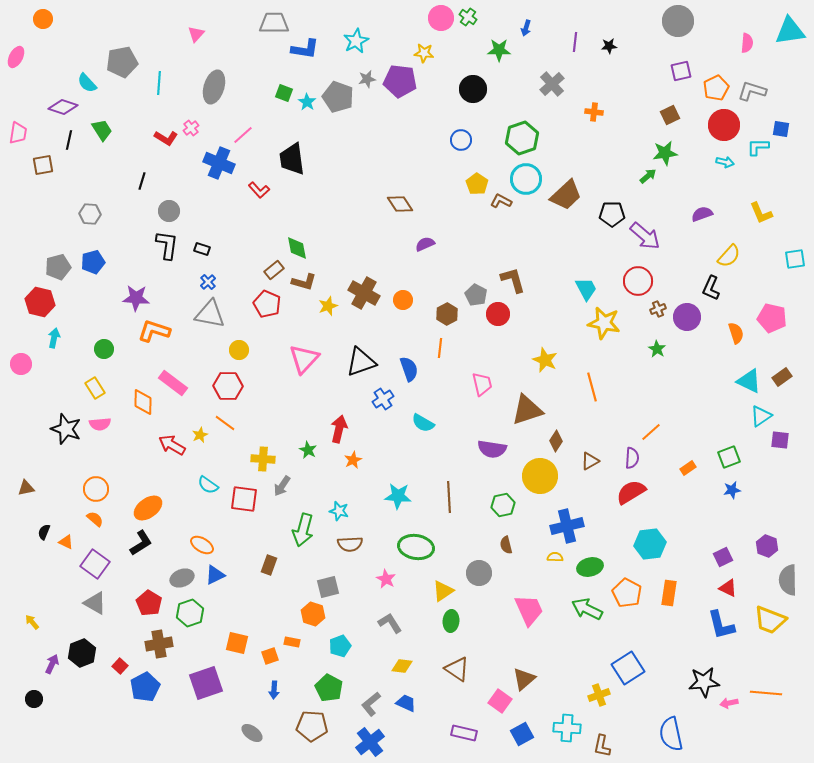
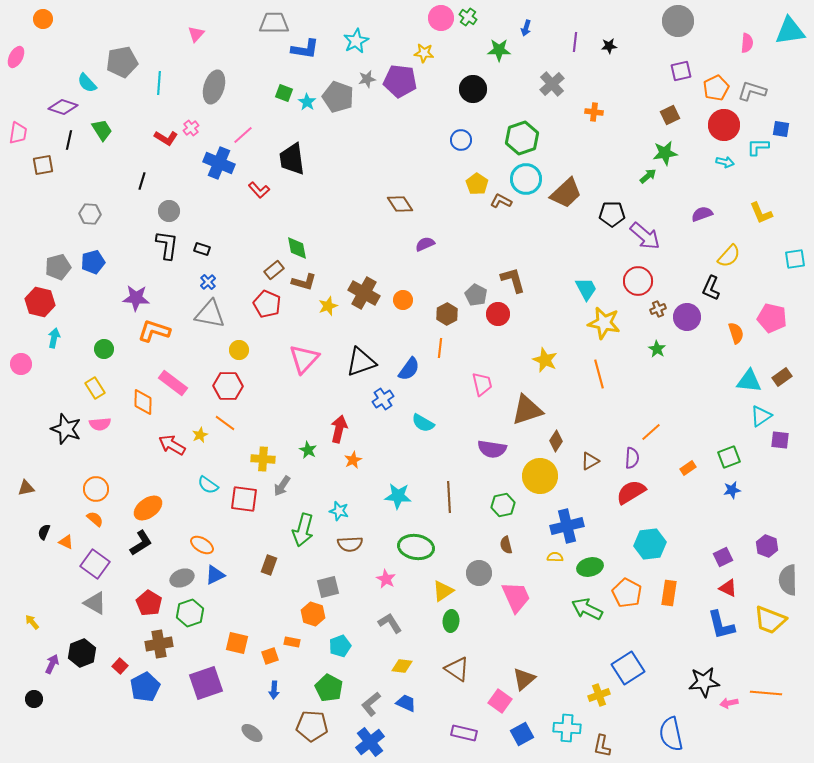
brown trapezoid at (566, 195): moved 2 px up
blue semicircle at (409, 369): rotated 55 degrees clockwise
cyan triangle at (749, 381): rotated 20 degrees counterclockwise
orange line at (592, 387): moved 7 px right, 13 px up
pink trapezoid at (529, 610): moved 13 px left, 13 px up
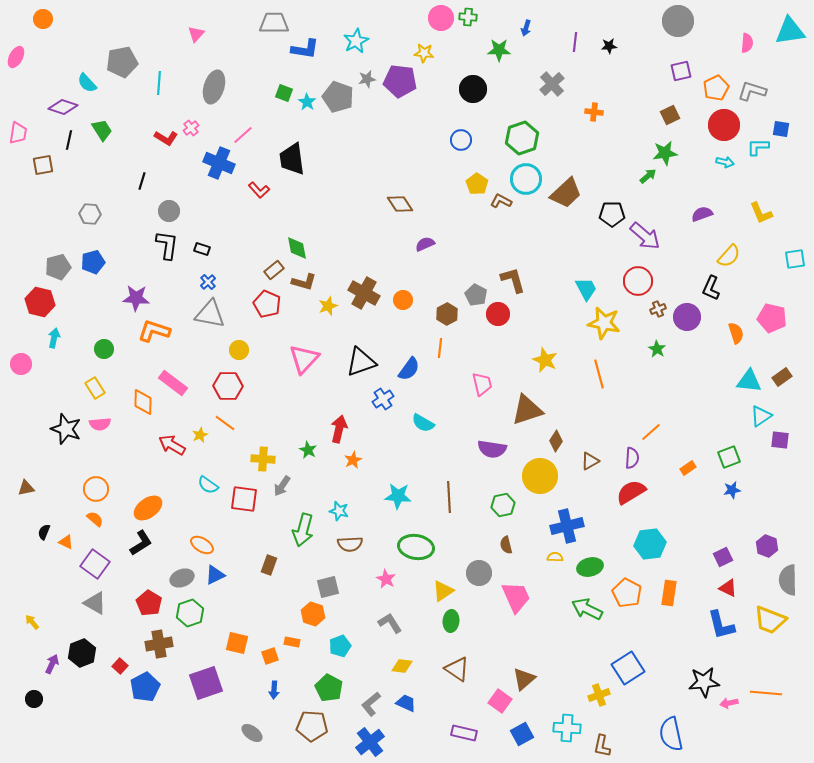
green cross at (468, 17): rotated 30 degrees counterclockwise
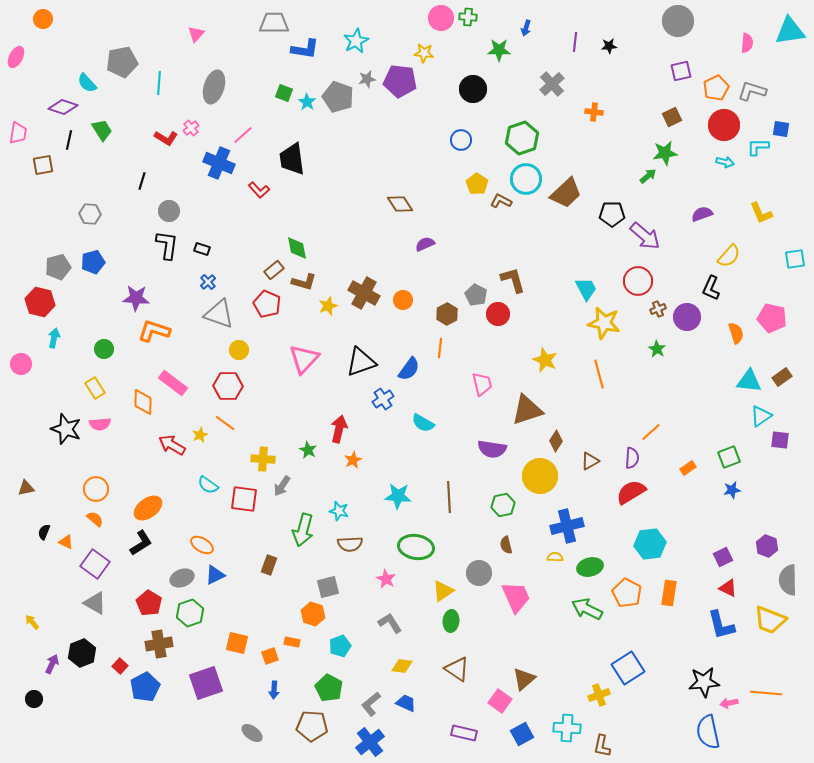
brown square at (670, 115): moved 2 px right, 2 px down
gray triangle at (210, 314): moved 9 px right; rotated 8 degrees clockwise
blue semicircle at (671, 734): moved 37 px right, 2 px up
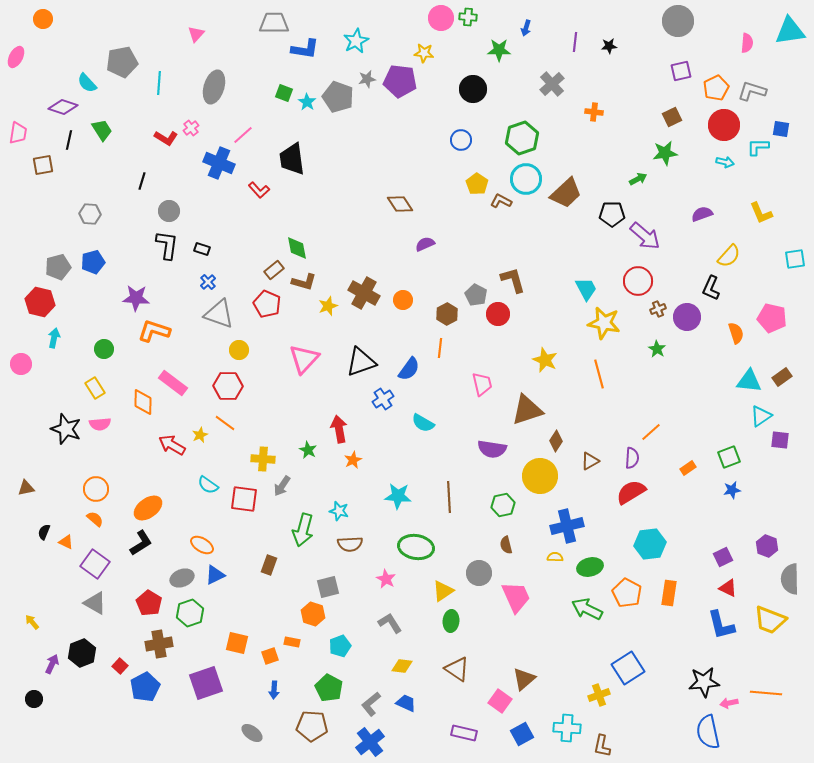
green arrow at (648, 176): moved 10 px left, 3 px down; rotated 12 degrees clockwise
red arrow at (339, 429): rotated 24 degrees counterclockwise
gray semicircle at (788, 580): moved 2 px right, 1 px up
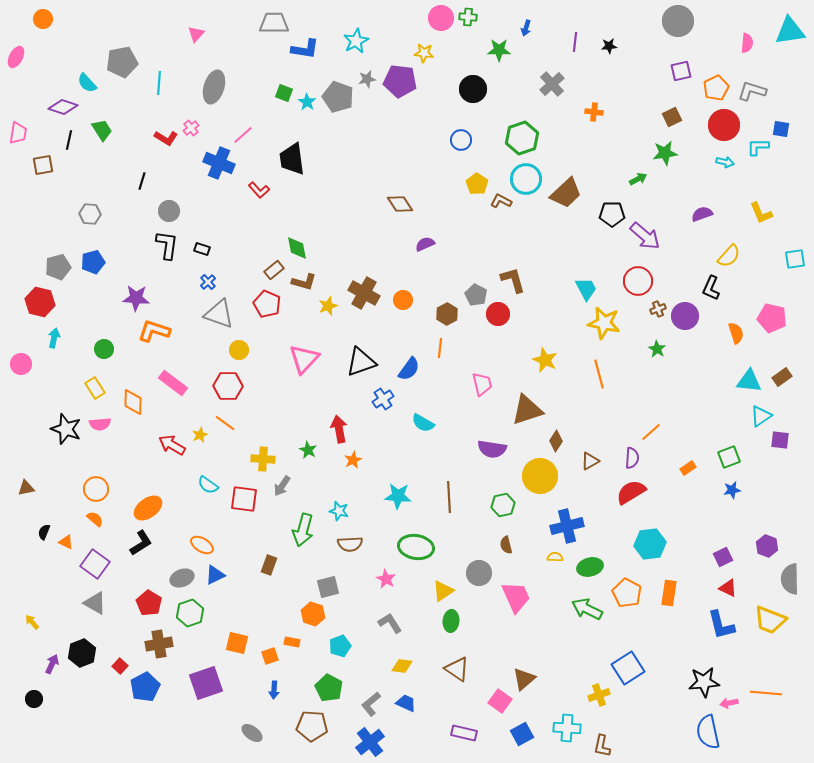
purple circle at (687, 317): moved 2 px left, 1 px up
orange diamond at (143, 402): moved 10 px left
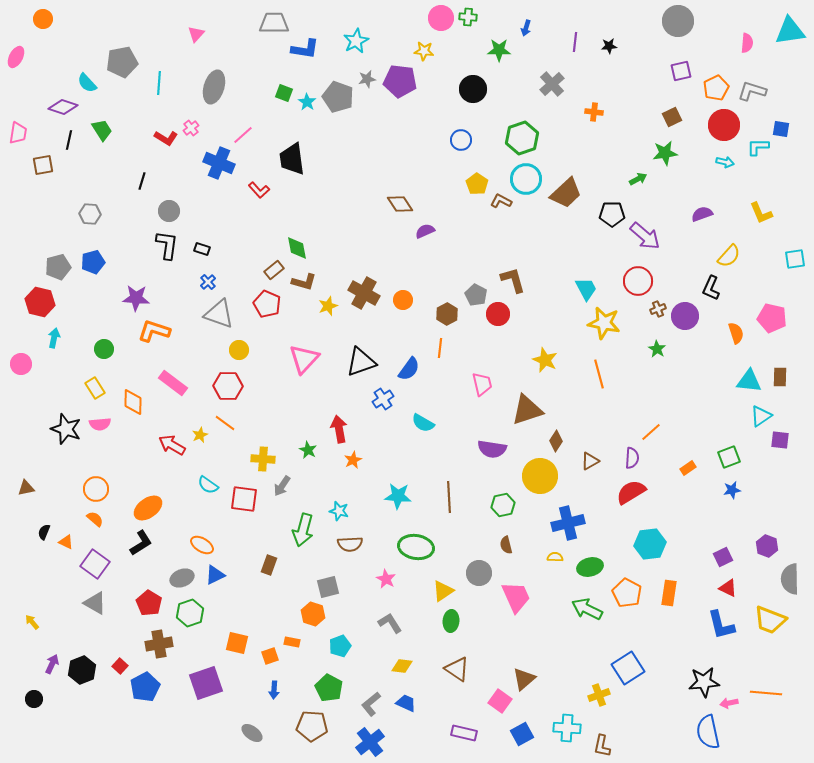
yellow star at (424, 53): moved 2 px up
purple semicircle at (425, 244): moved 13 px up
brown rectangle at (782, 377): moved 2 px left; rotated 54 degrees counterclockwise
blue cross at (567, 526): moved 1 px right, 3 px up
black hexagon at (82, 653): moved 17 px down
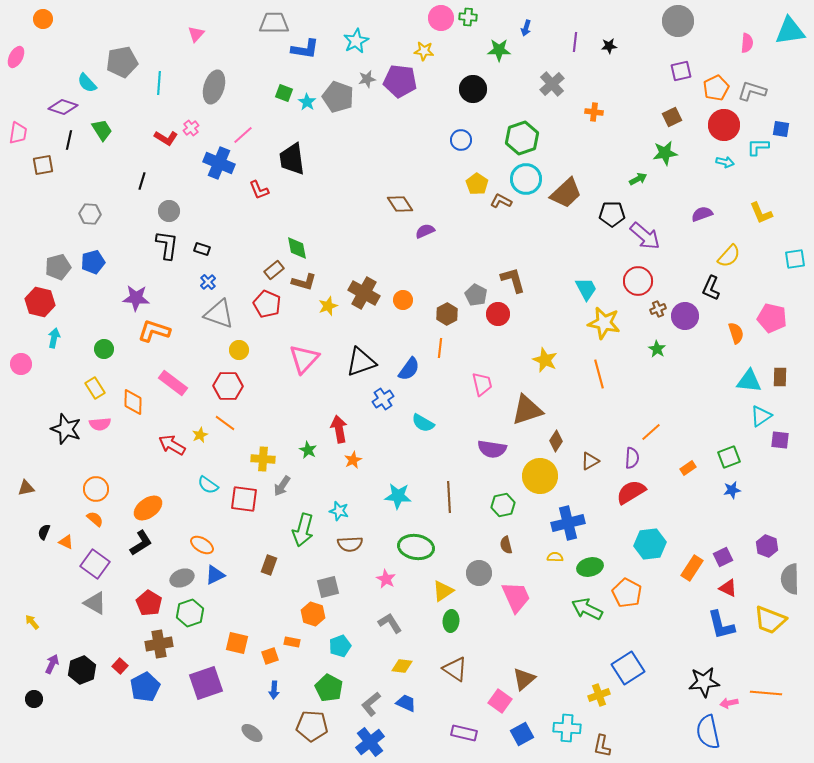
red L-shape at (259, 190): rotated 20 degrees clockwise
orange rectangle at (669, 593): moved 23 px right, 25 px up; rotated 25 degrees clockwise
brown triangle at (457, 669): moved 2 px left
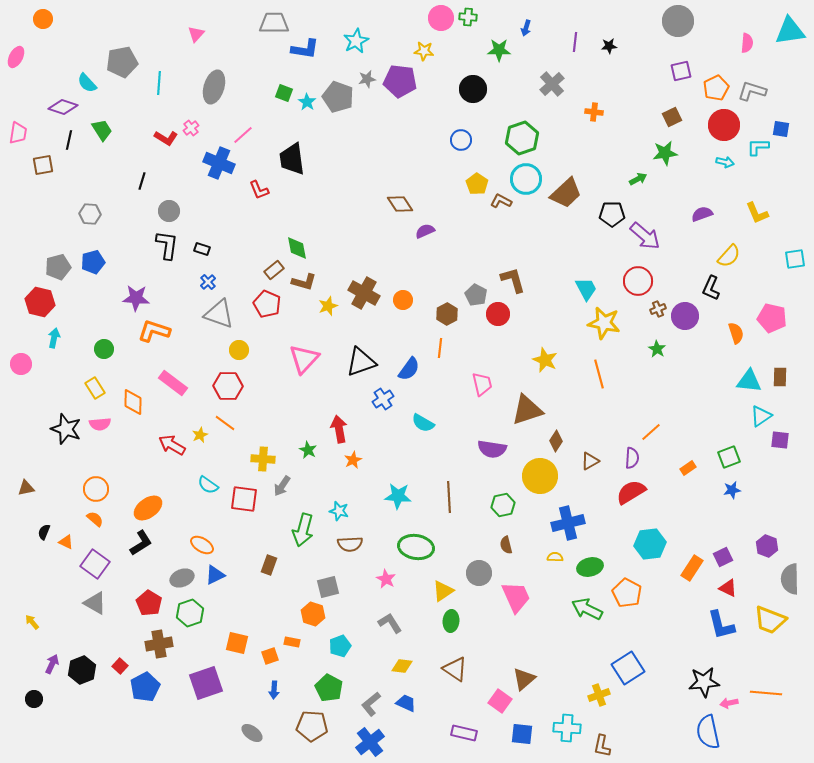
yellow L-shape at (761, 213): moved 4 px left
blue square at (522, 734): rotated 35 degrees clockwise
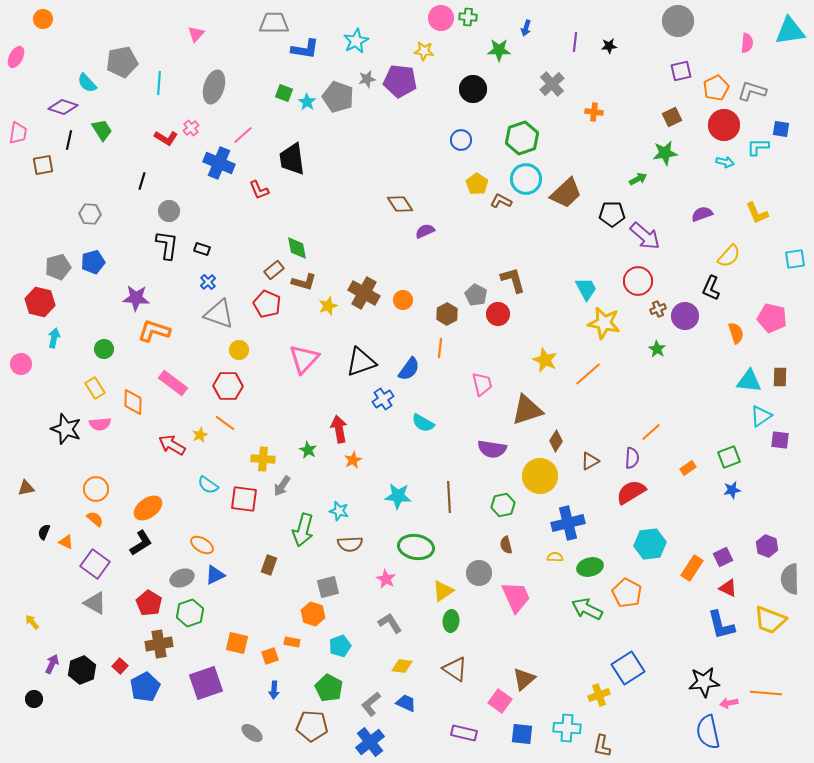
orange line at (599, 374): moved 11 px left; rotated 64 degrees clockwise
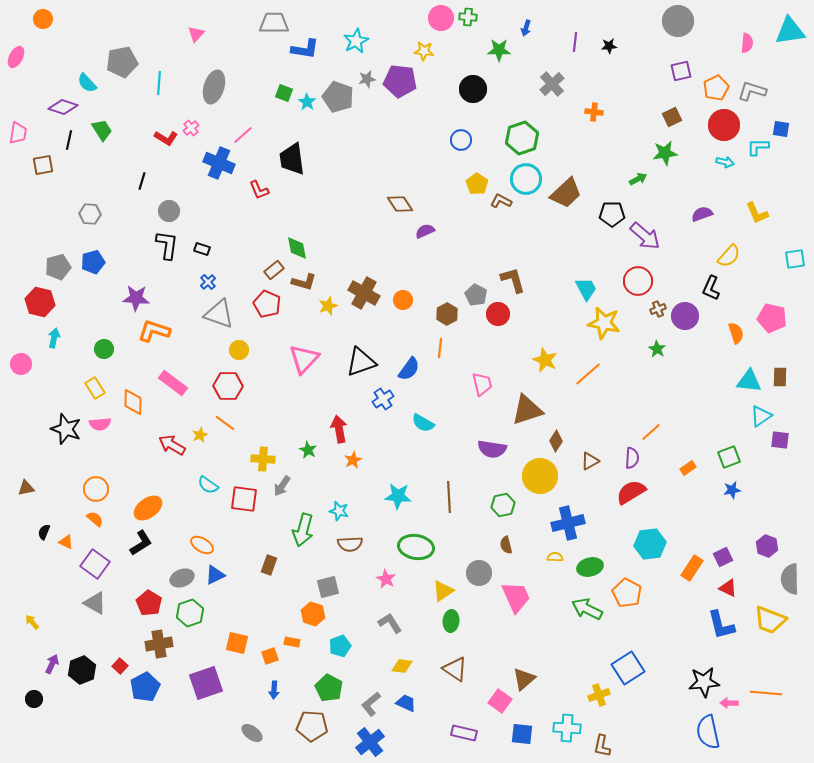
pink arrow at (729, 703): rotated 12 degrees clockwise
